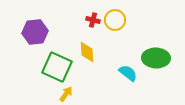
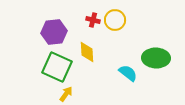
purple hexagon: moved 19 px right
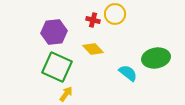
yellow circle: moved 6 px up
yellow diamond: moved 6 px right, 3 px up; rotated 40 degrees counterclockwise
green ellipse: rotated 12 degrees counterclockwise
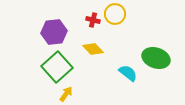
green ellipse: rotated 28 degrees clockwise
green square: rotated 24 degrees clockwise
